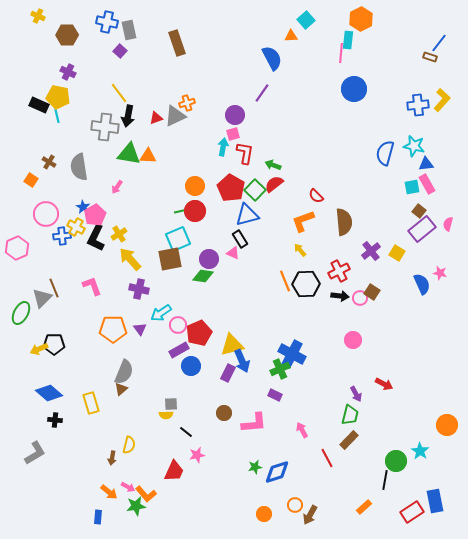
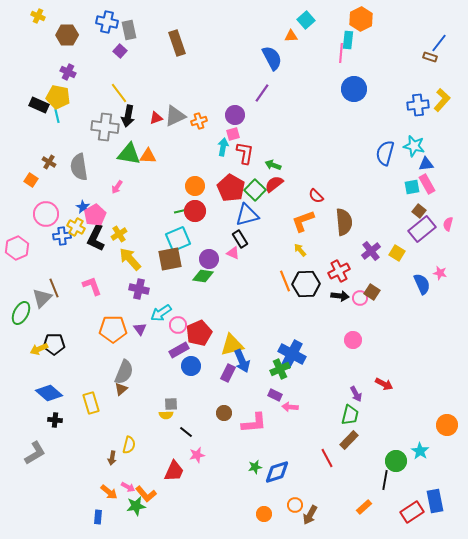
orange cross at (187, 103): moved 12 px right, 18 px down
pink arrow at (302, 430): moved 12 px left, 23 px up; rotated 56 degrees counterclockwise
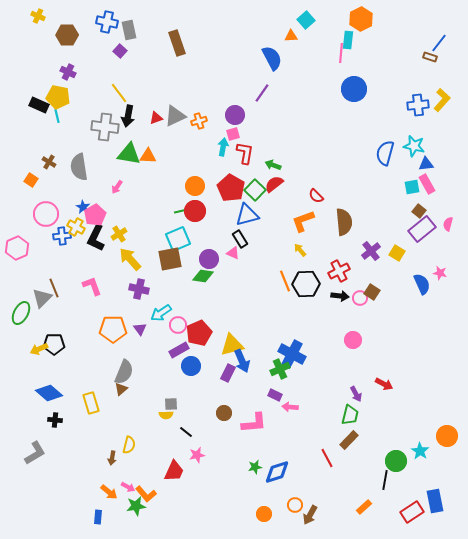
orange circle at (447, 425): moved 11 px down
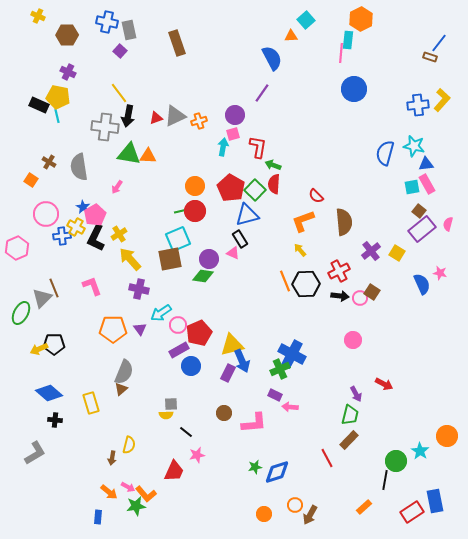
red L-shape at (245, 153): moved 13 px right, 6 px up
red semicircle at (274, 184): rotated 48 degrees counterclockwise
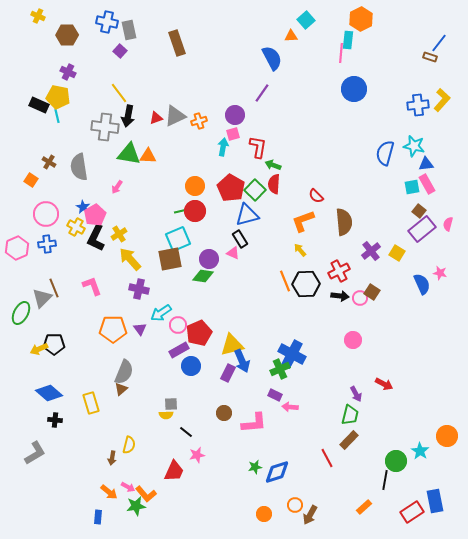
blue cross at (62, 236): moved 15 px left, 8 px down
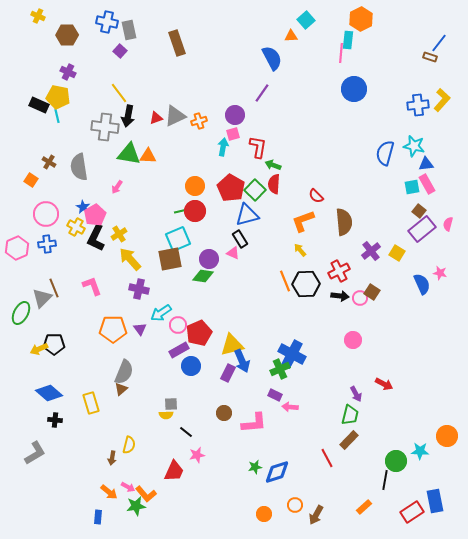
cyan star at (420, 451): rotated 30 degrees counterclockwise
brown arrow at (310, 515): moved 6 px right
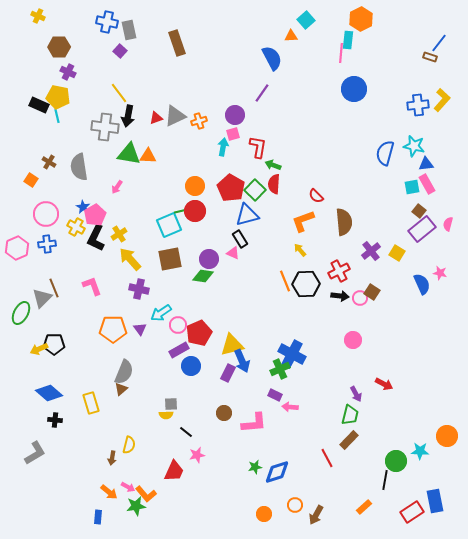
brown hexagon at (67, 35): moved 8 px left, 12 px down
cyan square at (178, 239): moved 9 px left, 14 px up
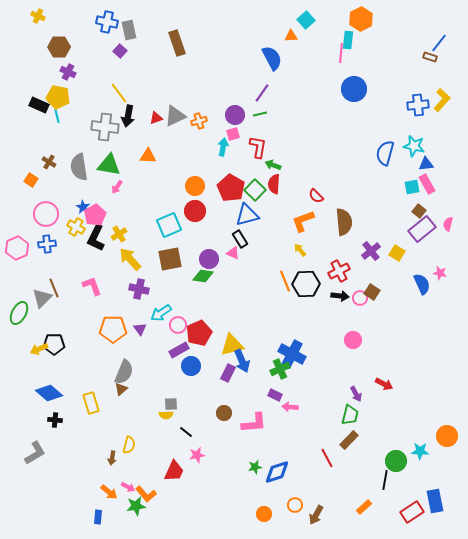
green triangle at (129, 154): moved 20 px left, 11 px down
green line at (181, 211): moved 79 px right, 97 px up
green ellipse at (21, 313): moved 2 px left
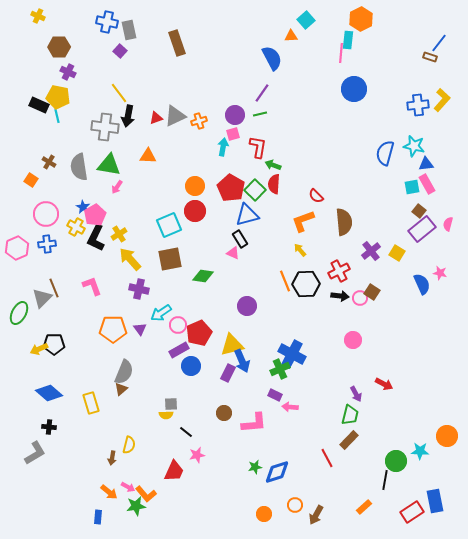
purple circle at (209, 259): moved 38 px right, 47 px down
black cross at (55, 420): moved 6 px left, 7 px down
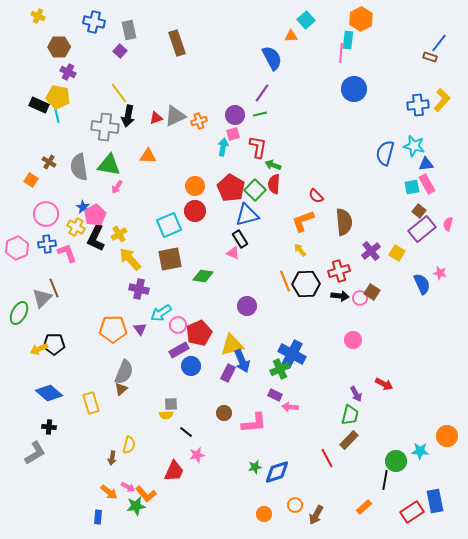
blue cross at (107, 22): moved 13 px left
red cross at (339, 271): rotated 10 degrees clockwise
pink L-shape at (92, 286): moved 25 px left, 33 px up
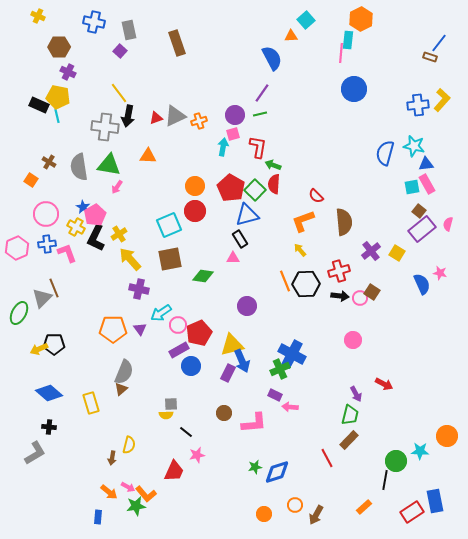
pink triangle at (233, 253): moved 5 px down; rotated 24 degrees counterclockwise
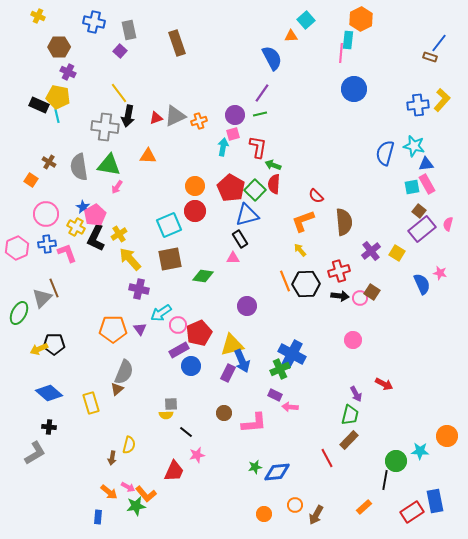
brown triangle at (121, 389): moved 4 px left
blue diamond at (277, 472): rotated 12 degrees clockwise
